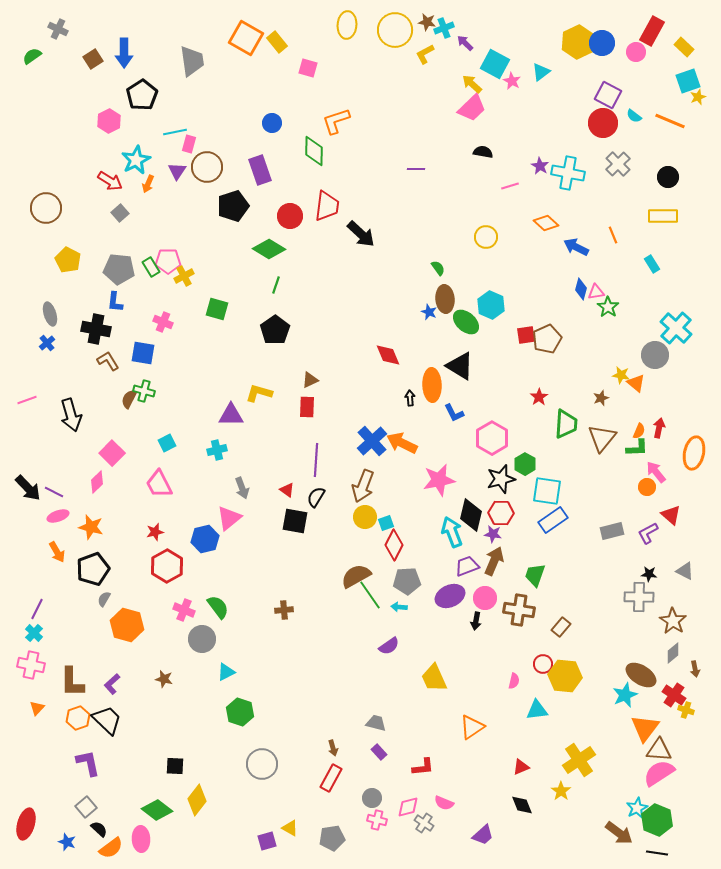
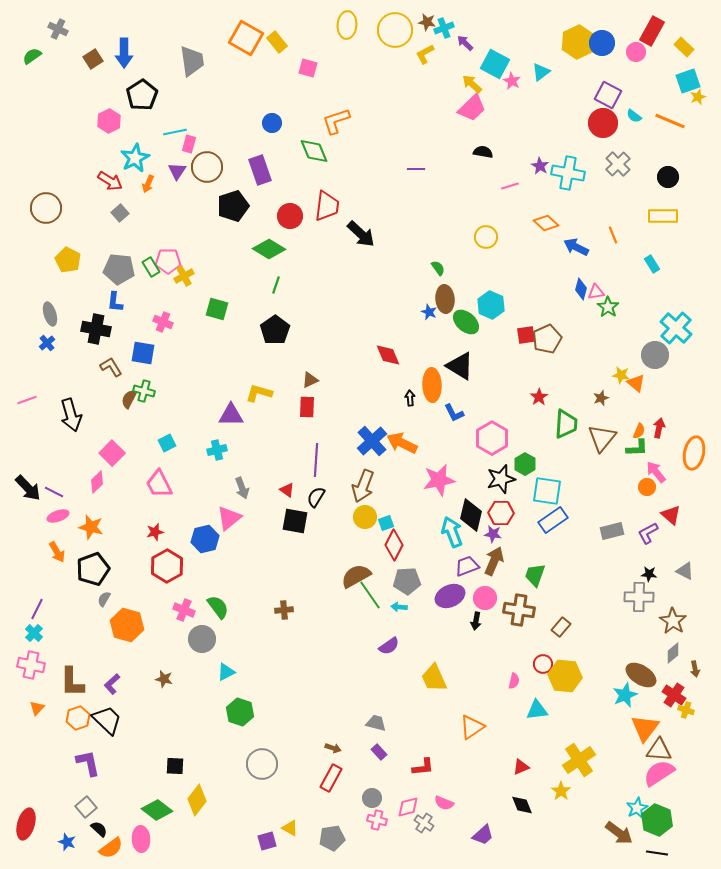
green diamond at (314, 151): rotated 24 degrees counterclockwise
cyan star at (136, 160): moved 1 px left, 2 px up
brown L-shape at (108, 361): moved 3 px right, 6 px down
brown arrow at (333, 748): rotated 56 degrees counterclockwise
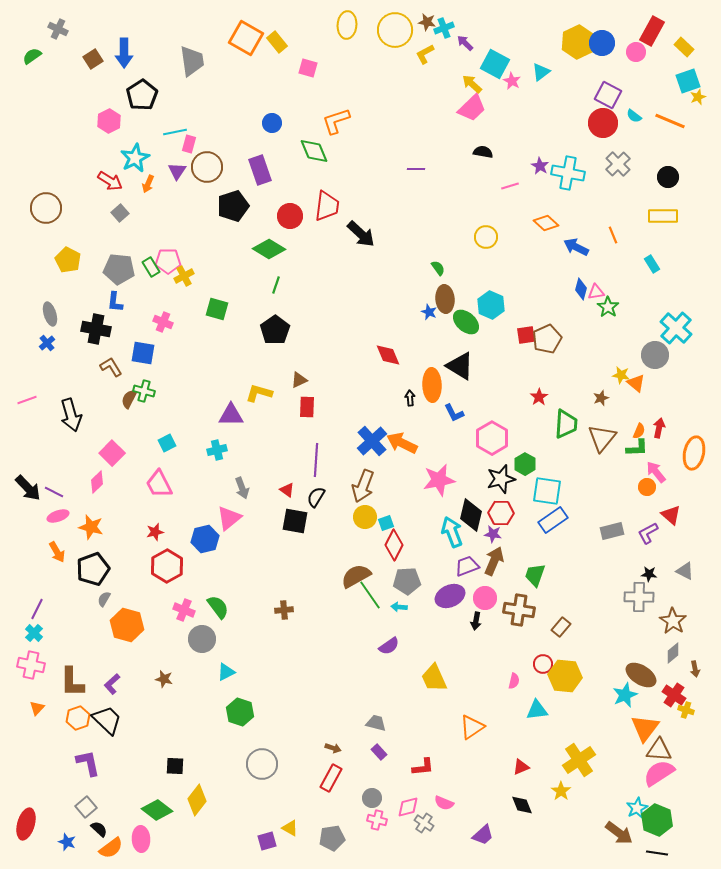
brown triangle at (310, 380): moved 11 px left
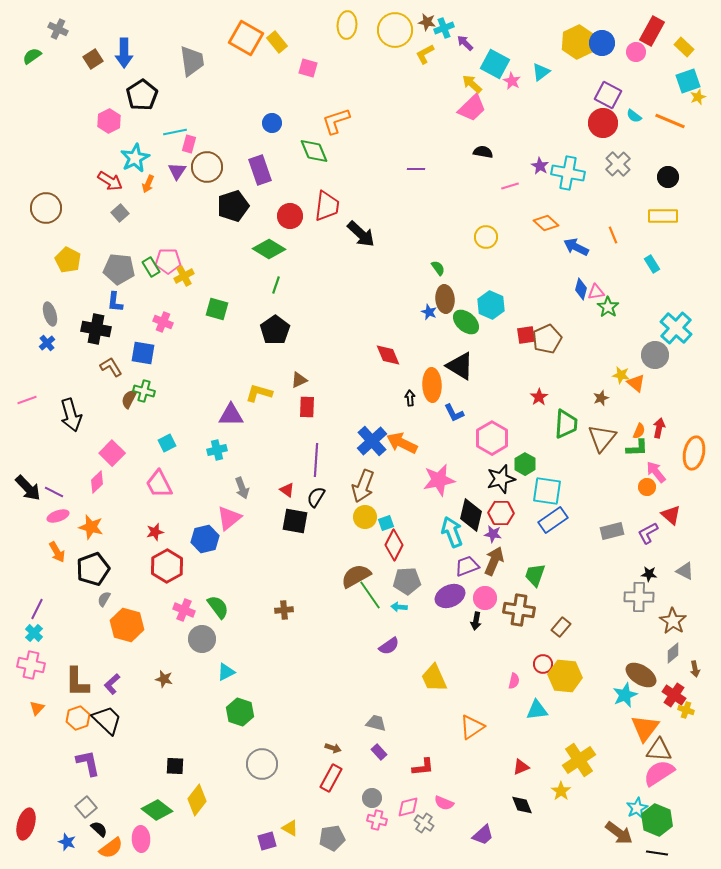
brown L-shape at (72, 682): moved 5 px right
